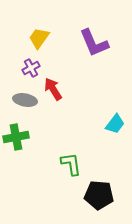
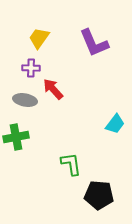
purple cross: rotated 30 degrees clockwise
red arrow: rotated 10 degrees counterclockwise
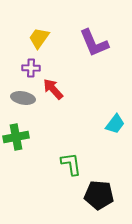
gray ellipse: moved 2 px left, 2 px up
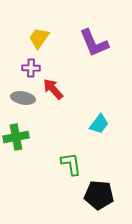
cyan trapezoid: moved 16 px left
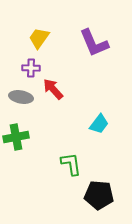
gray ellipse: moved 2 px left, 1 px up
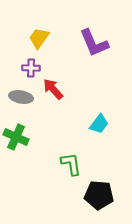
green cross: rotated 35 degrees clockwise
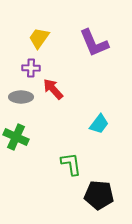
gray ellipse: rotated 10 degrees counterclockwise
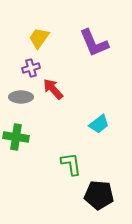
purple cross: rotated 18 degrees counterclockwise
cyan trapezoid: rotated 15 degrees clockwise
green cross: rotated 15 degrees counterclockwise
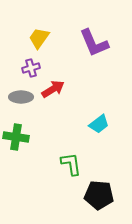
red arrow: rotated 100 degrees clockwise
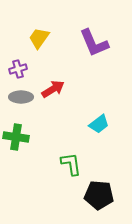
purple cross: moved 13 px left, 1 px down
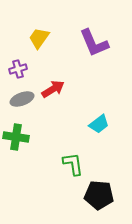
gray ellipse: moved 1 px right, 2 px down; rotated 20 degrees counterclockwise
green L-shape: moved 2 px right
